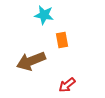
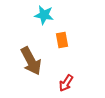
brown arrow: rotated 96 degrees counterclockwise
red arrow: moved 1 px left, 2 px up; rotated 18 degrees counterclockwise
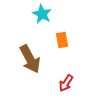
cyan star: moved 2 px left, 1 px up; rotated 18 degrees clockwise
brown arrow: moved 1 px left, 2 px up
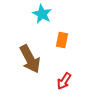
orange rectangle: rotated 21 degrees clockwise
red arrow: moved 2 px left, 2 px up
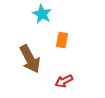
red arrow: rotated 30 degrees clockwise
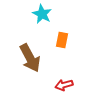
brown arrow: moved 1 px up
red arrow: moved 4 px down; rotated 12 degrees clockwise
